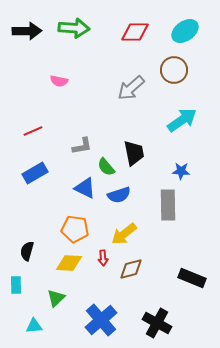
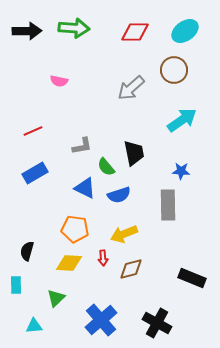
yellow arrow: rotated 16 degrees clockwise
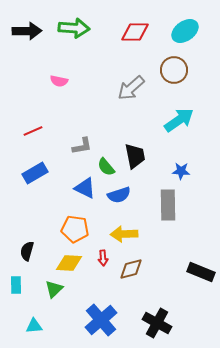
cyan arrow: moved 3 px left
black trapezoid: moved 1 px right, 3 px down
yellow arrow: rotated 20 degrees clockwise
black rectangle: moved 9 px right, 6 px up
green triangle: moved 2 px left, 9 px up
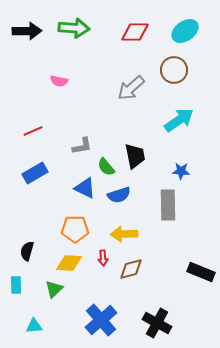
orange pentagon: rotated 8 degrees counterclockwise
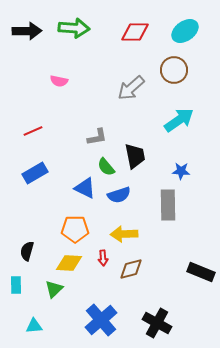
gray L-shape: moved 15 px right, 9 px up
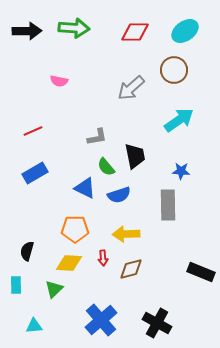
yellow arrow: moved 2 px right
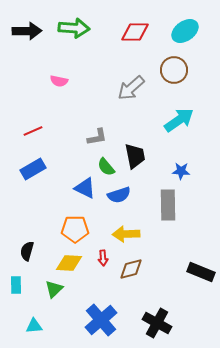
blue rectangle: moved 2 px left, 4 px up
